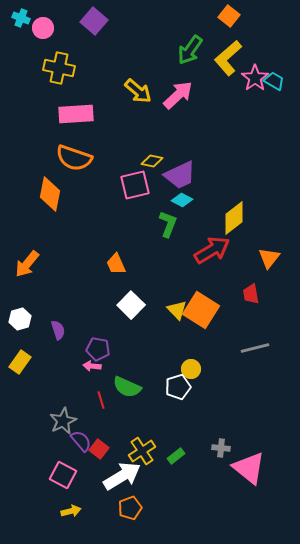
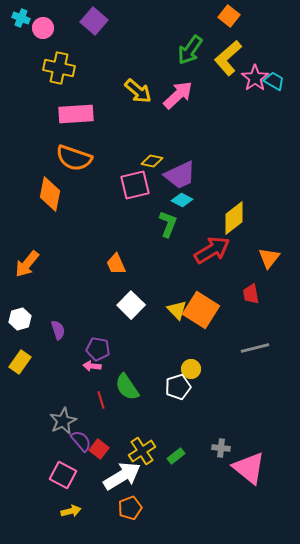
green semicircle at (127, 387): rotated 32 degrees clockwise
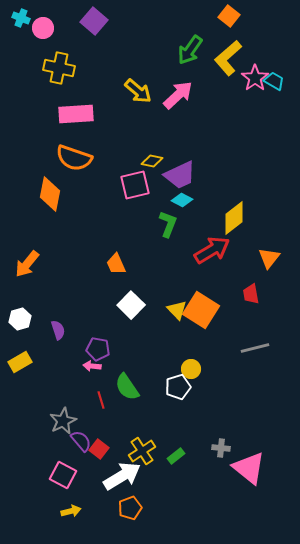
yellow rectangle at (20, 362): rotated 25 degrees clockwise
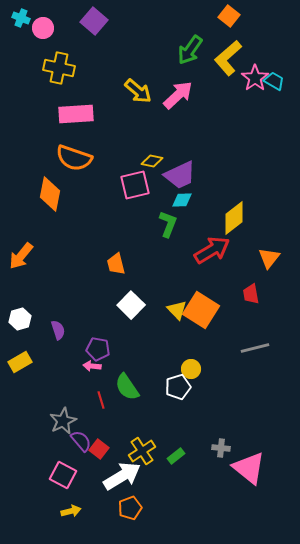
cyan diamond at (182, 200): rotated 30 degrees counterclockwise
orange arrow at (27, 264): moved 6 px left, 8 px up
orange trapezoid at (116, 264): rotated 10 degrees clockwise
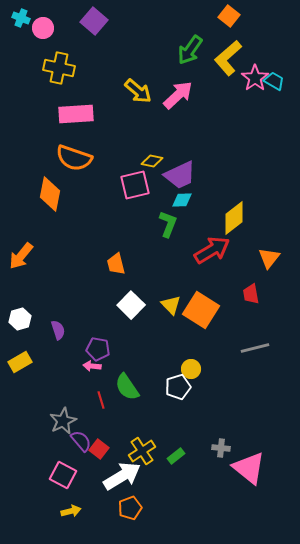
yellow triangle at (177, 310): moved 6 px left, 5 px up
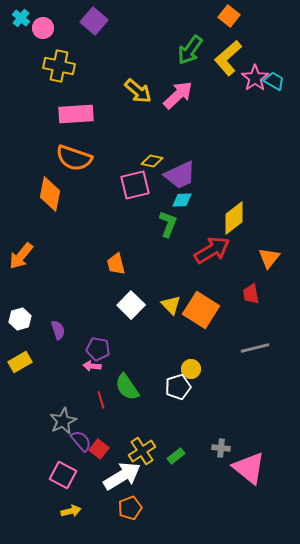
cyan cross at (21, 18): rotated 18 degrees clockwise
yellow cross at (59, 68): moved 2 px up
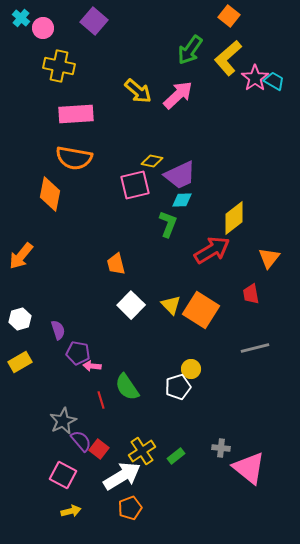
orange semicircle at (74, 158): rotated 9 degrees counterclockwise
purple pentagon at (98, 349): moved 20 px left, 4 px down
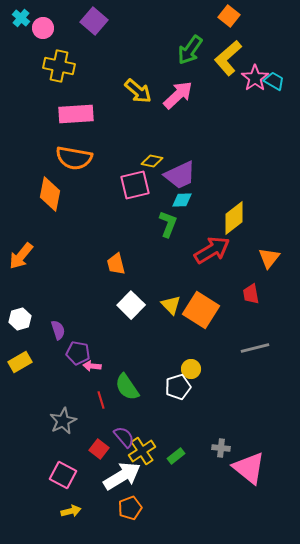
purple semicircle at (81, 441): moved 43 px right, 4 px up
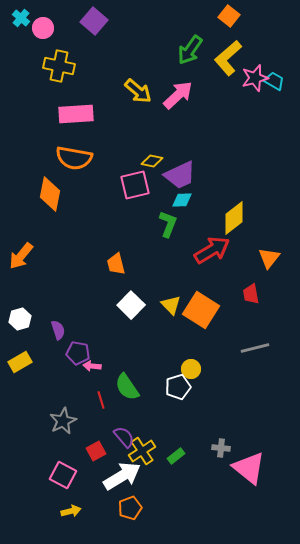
pink star at (255, 78): rotated 20 degrees clockwise
red square at (99, 449): moved 3 px left, 2 px down; rotated 24 degrees clockwise
